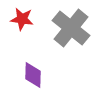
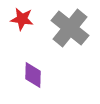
gray cross: moved 1 px left
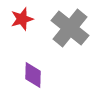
red star: rotated 25 degrees counterclockwise
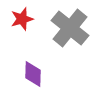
purple diamond: moved 1 px up
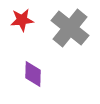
red star: moved 1 px down; rotated 10 degrees clockwise
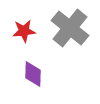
red star: moved 2 px right, 11 px down
